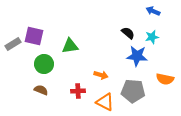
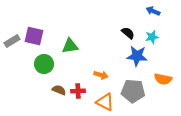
gray rectangle: moved 1 px left, 3 px up
orange semicircle: moved 2 px left
brown semicircle: moved 18 px right
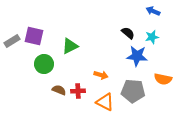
green triangle: rotated 18 degrees counterclockwise
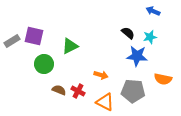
cyan star: moved 2 px left
red cross: rotated 32 degrees clockwise
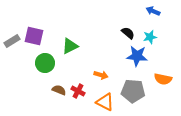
green circle: moved 1 px right, 1 px up
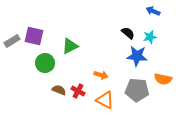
gray pentagon: moved 4 px right, 1 px up
orange triangle: moved 2 px up
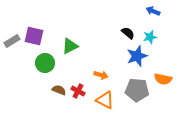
blue star: rotated 25 degrees counterclockwise
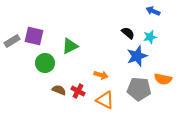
gray pentagon: moved 2 px right, 1 px up
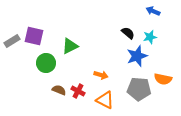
green circle: moved 1 px right
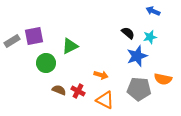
purple square: rotated 24 degrees counterclockwise
